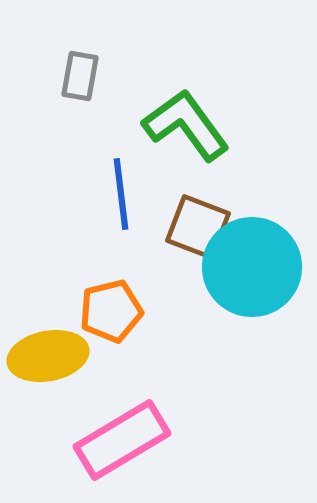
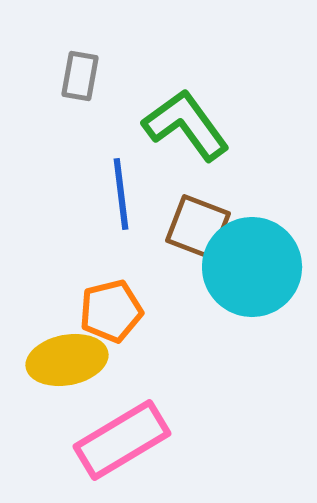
yellow ellipse: moved 19 px right, 4 px down
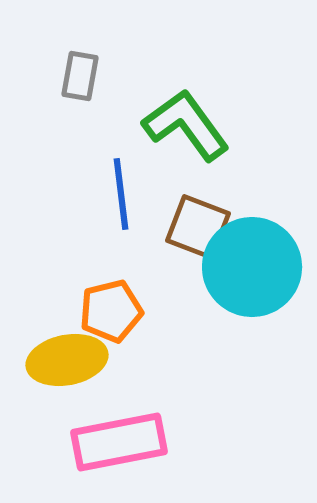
pink rectangle: moved 3 px left, 2 px down; rotated 20 degrees clockwise
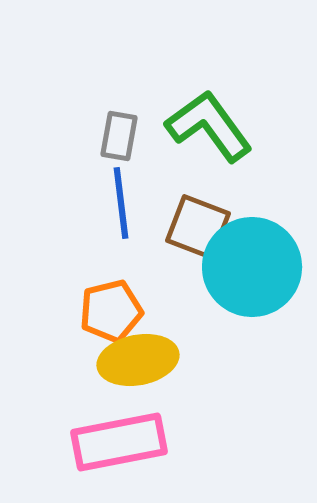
gray rectangle: moved 39 px right, 60 px down
green L-shape: moved 23 px right, 1 px down
blue line: moved 9 px down
yellow ellipse: moved 71 px right
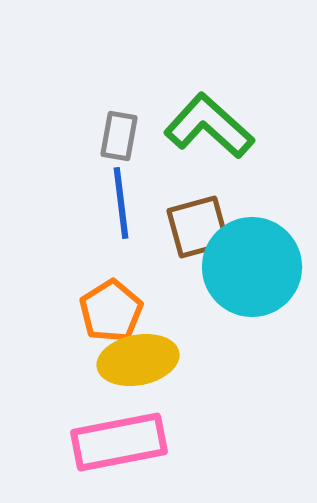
green L-shape: rotated 12 degrees counterclockwise
brown square: rotated 36 degrees counterclockwise
orange pentagon: rotated 18 degrees counterclockwise
